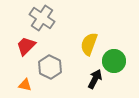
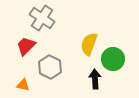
green circle: moved 1 px left, 2 px up
black arrow: rotated 30 degrees counterclockwise
orange triangle: moved 2 px left
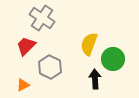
orange triangle: rotated 40 degrees counterclockwise
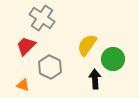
yellow semicircle: moved 2 px left, 1 px down; rotated 15 degrees clockwise
orange triangle: rotated 48 degrees clockwise
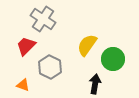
gray cross: moved 1 px right, 1 px down
black arrow: moved 5 px down; rotated 12 degrees clockwise
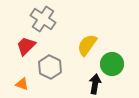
green circle: moved 1 px left, 5 px down
orange triangle: moved 1 px left, 1 px up
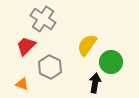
green circle: moved 1 px left, 2 px up
black arrow: moved 1 px up
